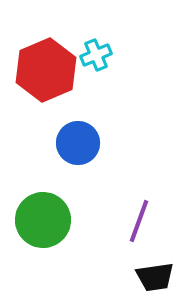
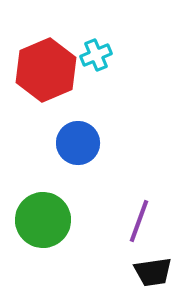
black trapezoid: moved 2 px left, 5 px up
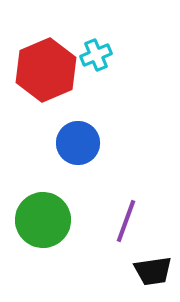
purple line: moved 13 px left
black trapezoid: moved 1 px up
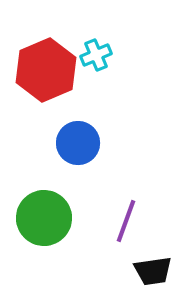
green circle: moved 1 px right, 2 px up
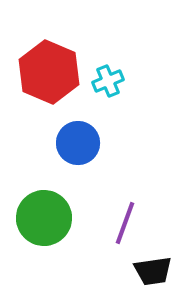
cyan cross: moved 12 px right, 26 px down
red hexagon: moved 3 px right, 2 px down; rotated 14 degrees counterclockwise
purple line: moved 1 px left, 2 px down
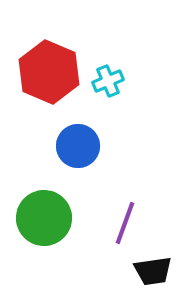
blue circle: moved 3 px down
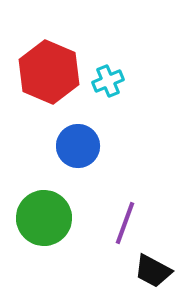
black trapezoid: rotated 36 degrees clockwise
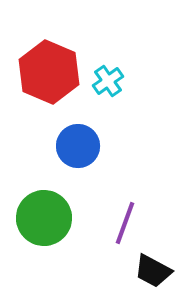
cyan cross: rotated 12 degrees counterclockwise
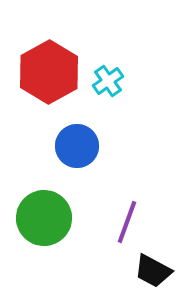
red hexagon: rotated 8 degrees clockwise
blue circle: moved 1 px left
purple line: moved 2 px right, 1 px up
